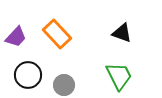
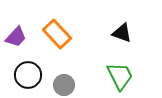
green trapezoid: moved 1 px right
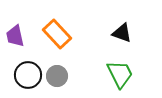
purple trapezoid: moved 1 px left, 1 px up; rotated 125 degrees clockwise
green trapezoid: moved 2 px up
gray circle: moved 7 px left, 9 px up
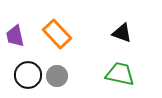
green trapezoid: rotated 52 degrees counterclockwise
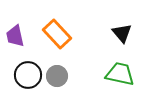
black triangle: rotated 30 degrees clockwise
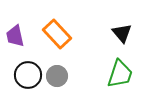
green trapezoid: rotated 96 degrees clockwise
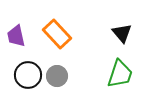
purple trapezoid: moved 1 px right
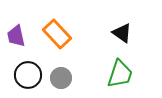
black triangle: rotated 15 degrees counterclockwise
gray circle: moved 4 px right, 2 px down
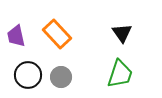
black triangle: rotated 20 degrees clockwise
gray circle: moved 1 px up
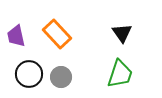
black circle: moved 1 px right, 1 px up
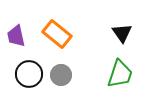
orange rectangle: rotated 8 degrees counterclockwise
gray circle: moved 2 px up
